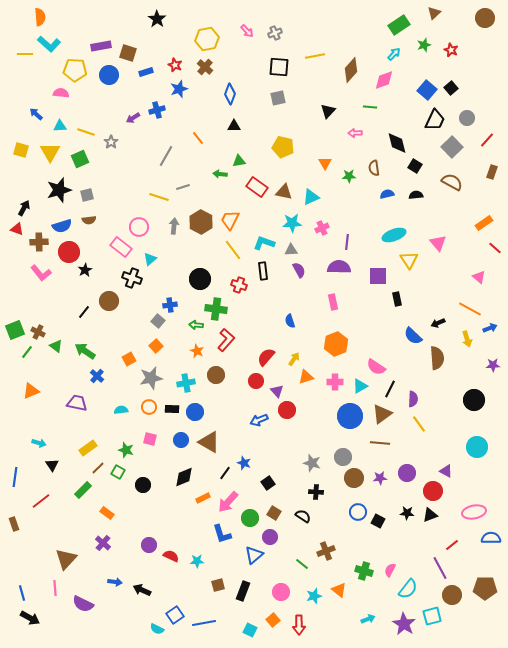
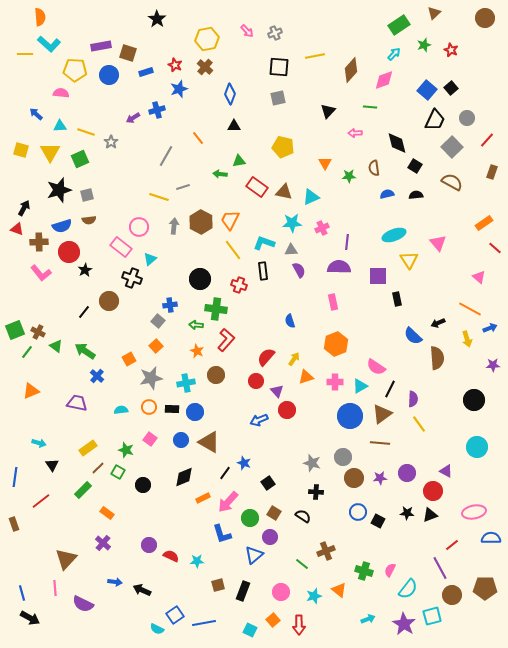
pink square at (150, 439): rotated 24 degrees clockwise
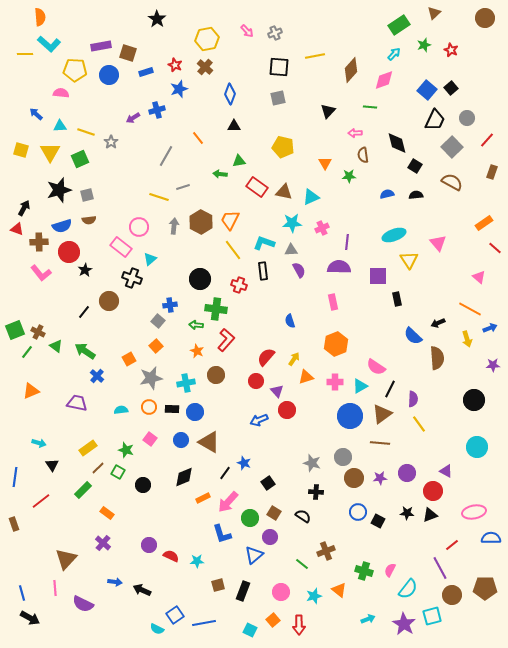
brown semicircle at (374, 168): moved 11 px left, 13 px up
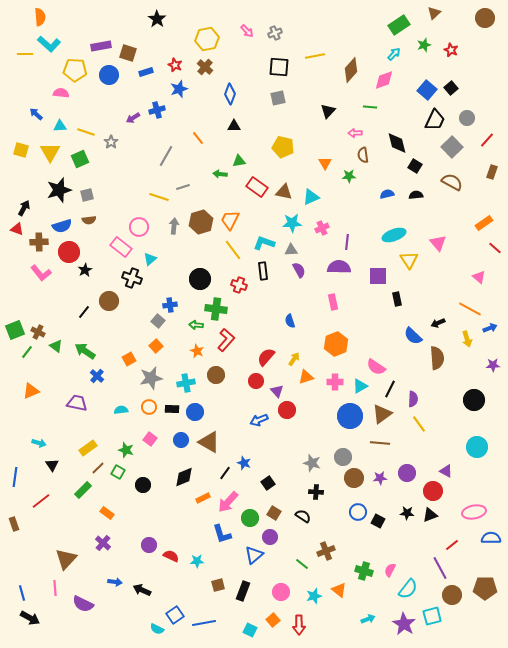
brown hexagon at (201, 222): rotated 15 degrees clockwise
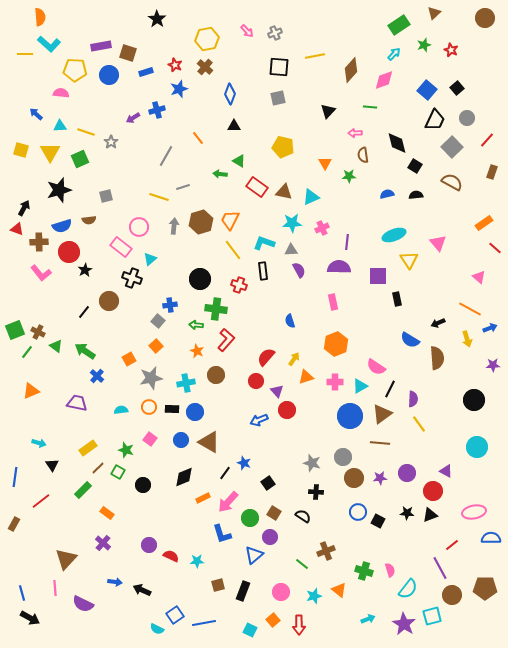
black square at (451, 88): moved 6 px right
green triangle at (239, 161): rotated 40 degrees clockwise
gray square at (87, 195): moved 19 px right, 1 px down
blue semicircle at (413, 336): moved 3 px left, 4 px down; rotated 12 degrees counterclockwise
brown rectangle at (14, 524): rotated 48 degrees clockwise
pink semicircle at (390, 570): rotated 136 degrees clockwise
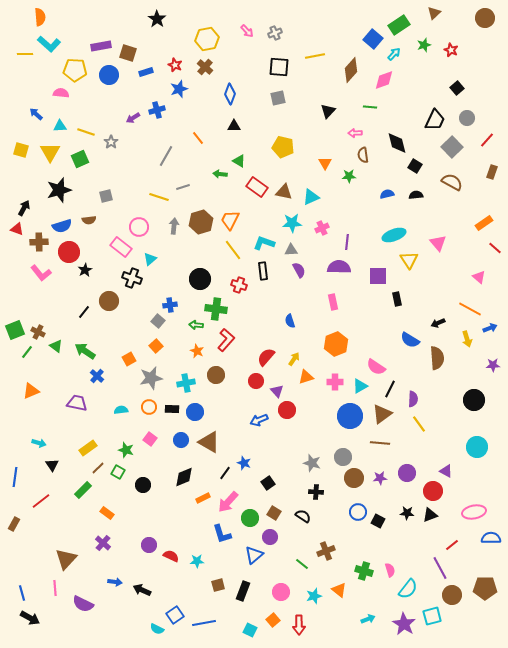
blue square at (427, 90): moved 54 px left, 51 px up
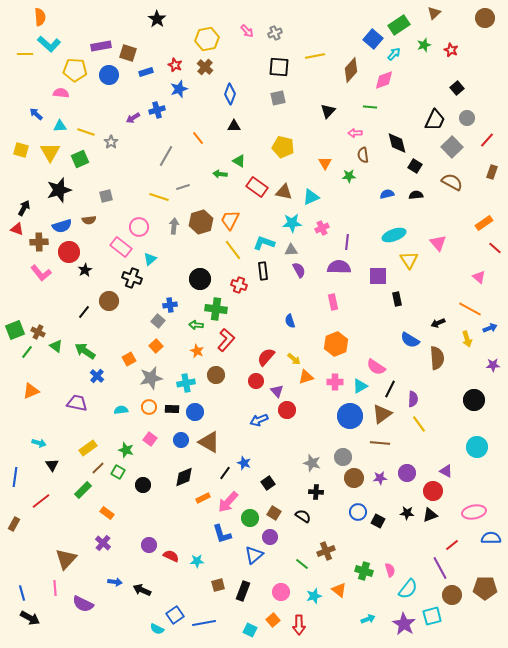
yellow arrow at (294, 359): rotated 96 degrees clockwise
